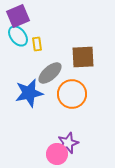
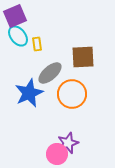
purple square: moved 3 px left
blue star: rotated 12 degrees counterclockwise
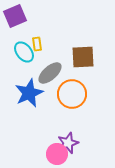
cyan ellipse: moved 6 px right, 16 px down
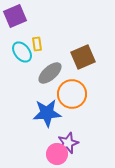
cyan ellipse: moved 2 px left
brown square: rotated 20 degrees counterclockwise
blue star: moved 18 px right, 20 px down; rotated 20 degrees clockwise
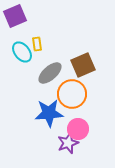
brown square: moved 8 px down
blue star: moved 2 px right
pink circle: moved 21 px right, 25 px up
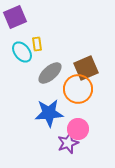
purple square: moved 1 px down
brown square: moved 3 px right, 3 px down
orange circle: moved 6 px right, 5 px up
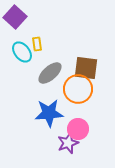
purple square: rotated 25 degrees counterclockwise
brown square: rotated 30 degrees clockwise
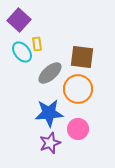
purple square: moved 4 px right, 3 px down
brown square: moved 4 px left, 11 px up
purple star: moved 18 px left
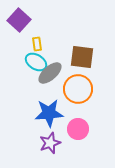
cyan ellipse: moved 14 px right, 10 px down; rotated 20 degrees counterclockwise
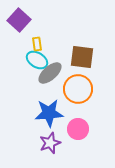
cyan ellipse: moved 1 px right, 2 px up
